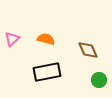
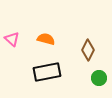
pink triangle: rotated 35 degrees counterclockwise
brown diamond: rotated 50 degrees clockwise
green circle: moved 2 px up
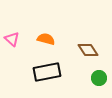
brown diamond: rotated 60 degrees counterclockwise
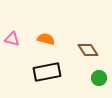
pink triangle: rotated 28 degrees counterclockwise
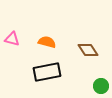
orange semicircle: moved 1 px right, 3 px down
green circle: moved 2 px right, 8 px down
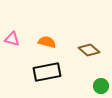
brown diamond: moved 1 px right; rotated 15 degrees counterclockwise
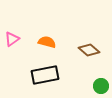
pink triangle: rotated 49 degrees counterclockwise
black rectangle: moved 2 px left, 3 px down
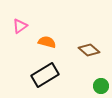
pink triangle: moved 8 px right, 13 px up
black rectangle: rotated 20 degrees counterclockwise
